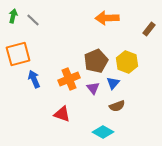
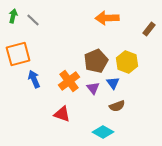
orange cross: moved 2 px down; rotated 15 degrees counterclockwise
blue triangle: rotated 16 degrees counterclockwise
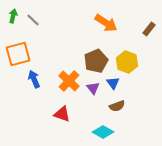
orange arrow: moved 1 px left, 5 px down; rotated 145 degrees counterclockwise
orange cross: rotated 10 degrees counterclockwise
